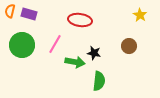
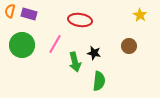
green arrow: rotated 66 degrees clockwise
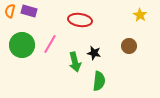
purple rectangle: moved 3 px up
pink line: moved 5 px left
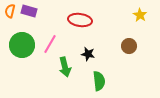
black star: moved 6 px left, 1 px down
green arrow: moved 10 px left, 5 px down
green semicircle: rotated 12 degrees counterclockwise
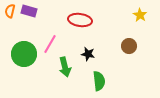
green circle: moved 2 px right, 9 px down
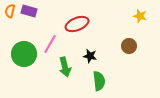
yellow star: moved 1 px down; rotated 16 degrees counterclockwise
red ellipse: moved 3 px left, 4 px down; rotated 30 degrees counterclockwise
black star: moved 2 px right, 2 px down
